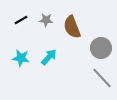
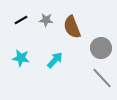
cyan arrow: moved 6 px right, 3 px down
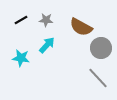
brown semicircle: moved 9 px right; rotated 40 degrees counterclockwise
cyan arrow: moved 8 px left, 15 px up
gray line: moved 4 px left
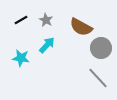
gray star: rotated 24 degrees clockwise
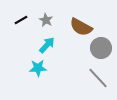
cyan star: moved 17 px right, 10 px down; rotated 12 degrees counterclockwise
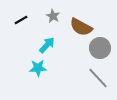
gray star: moved 7 px right, 4 px up
gray circle: moved 1 px left
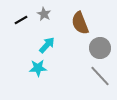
gray star: moved 9 px left, 2 px up
brown semicircle: moved 1 px left, 4 px up; rotated 40 degrees clockwise
gray line: moved 2 px right, 2 px up
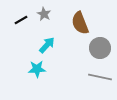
cyan star: moved 1 px left, 1 px down
gray line: moved 1 px down; rotated 35 degrees counterclockwise
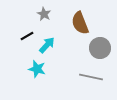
black line: moved 6 px right, 16 px down
cyan star: rotated 18 degrees clockwise
gray line: moved 9 px left
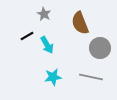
cyan arrow: rotated 108 degrees clockwise
cyan star: moved 16 px right, 8 px down; rotated 24 degrees counterclockwise
